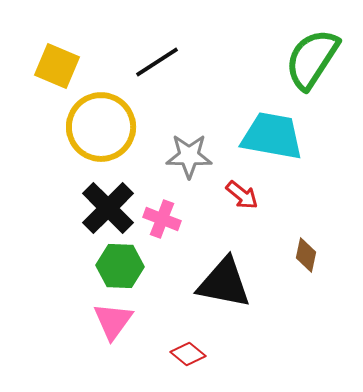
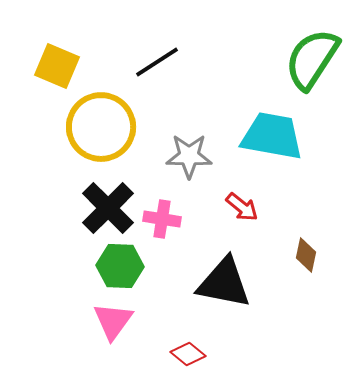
red arrow: moved 12 px down
pink cross: rotated 12 degrees counterclockwise
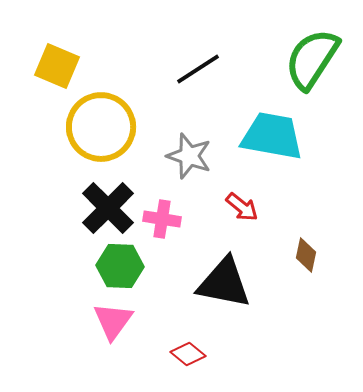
black line: moved 41 px right, 7 px down
gray star: rotated 18 degrees clockwise
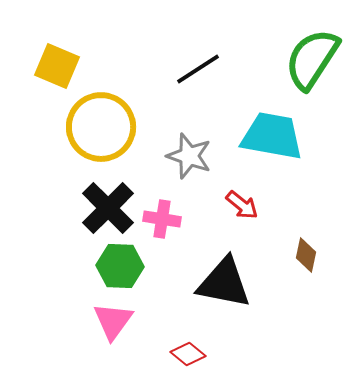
red arrow: moved 2 px up
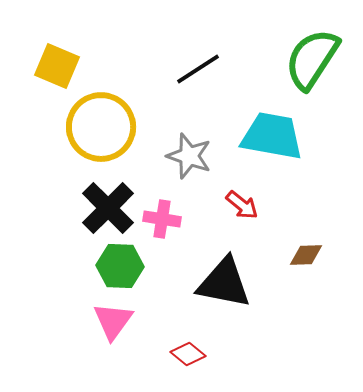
brown diamond: rotated 76 degrees clockwise
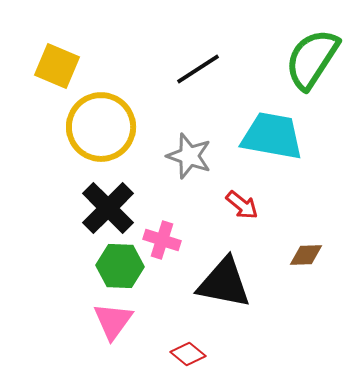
pink cross: moved 21 px down; rotated 9 degrees clockwise
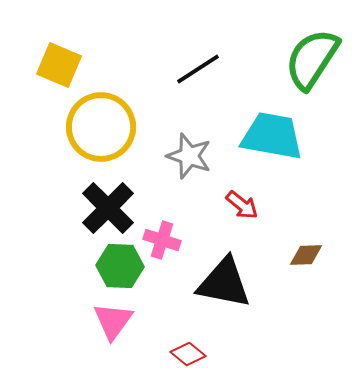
yellow square: moved 2 px right, 1 px up
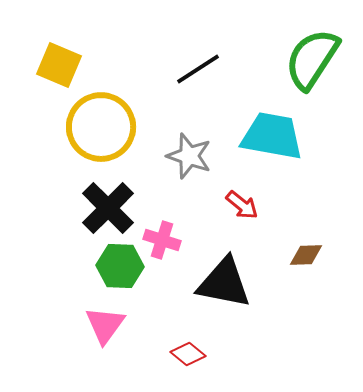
pink triangle: moved 8 px left, 4 px down
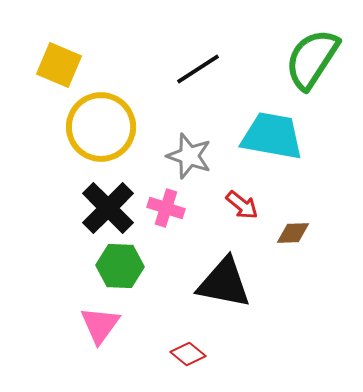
pink cross: moved 4 px right, 32 px up
brown diamond: moved 13 px left, 22 px up
pink triangle: moved 5 px left
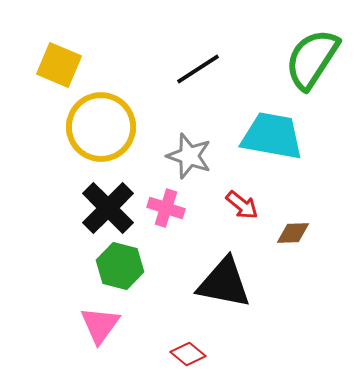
green hexagon: rotated 12 degrees clockwise
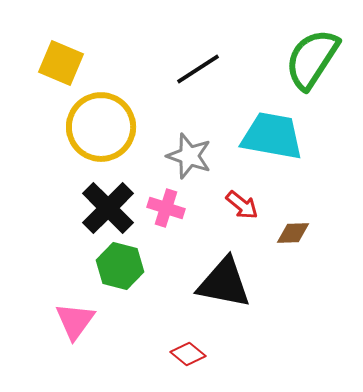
yellow square: moved 2 px right, 2 px up
pink triangle: moved 25 px left, 4 px up
